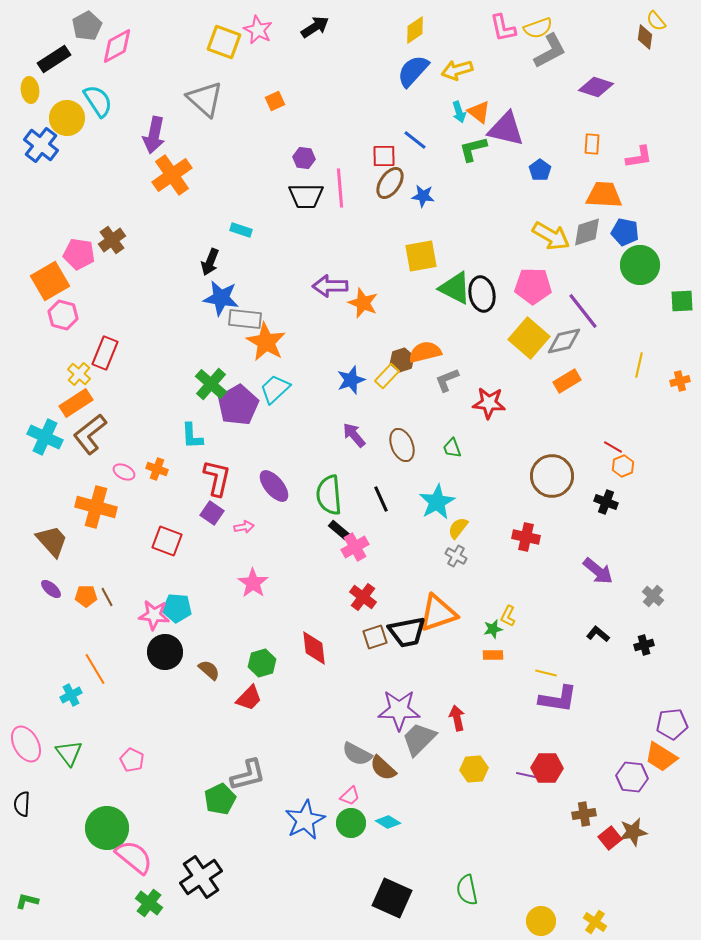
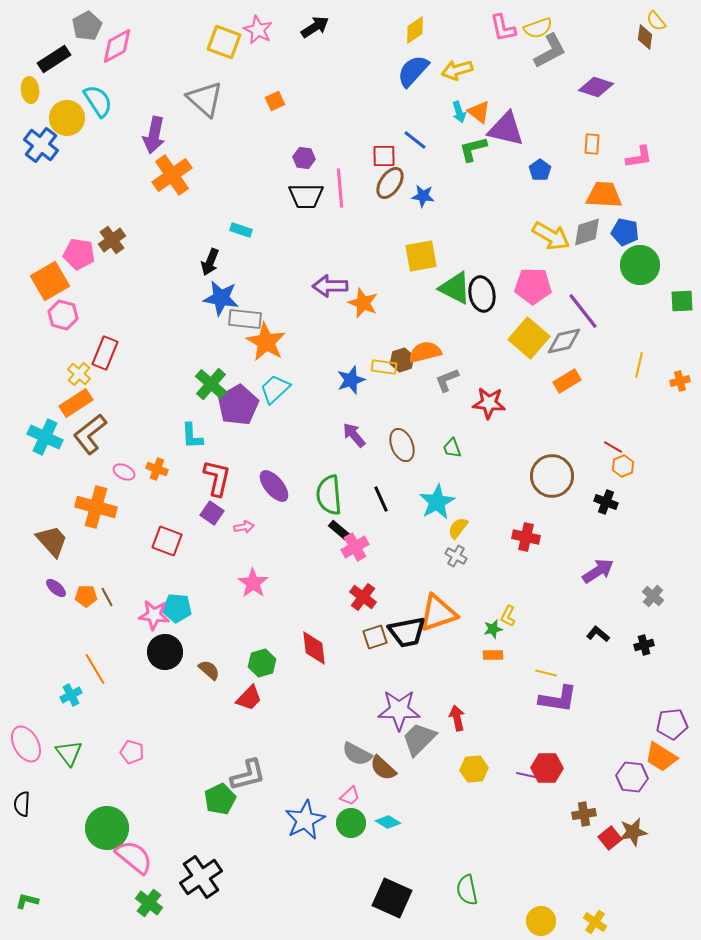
yellow rectangle at (387, 376): moved 3 px left, 9 px up; rotated 55 degrees clockwise
purple arrow at (598, 571): rotated 72 degrees counterclockwise
purple ellipse at (51, 589): moved 5 px right, 1 px up
pink pentagon at (132, 760): moved 8 px up; rotated 10 degrees counterclockwise
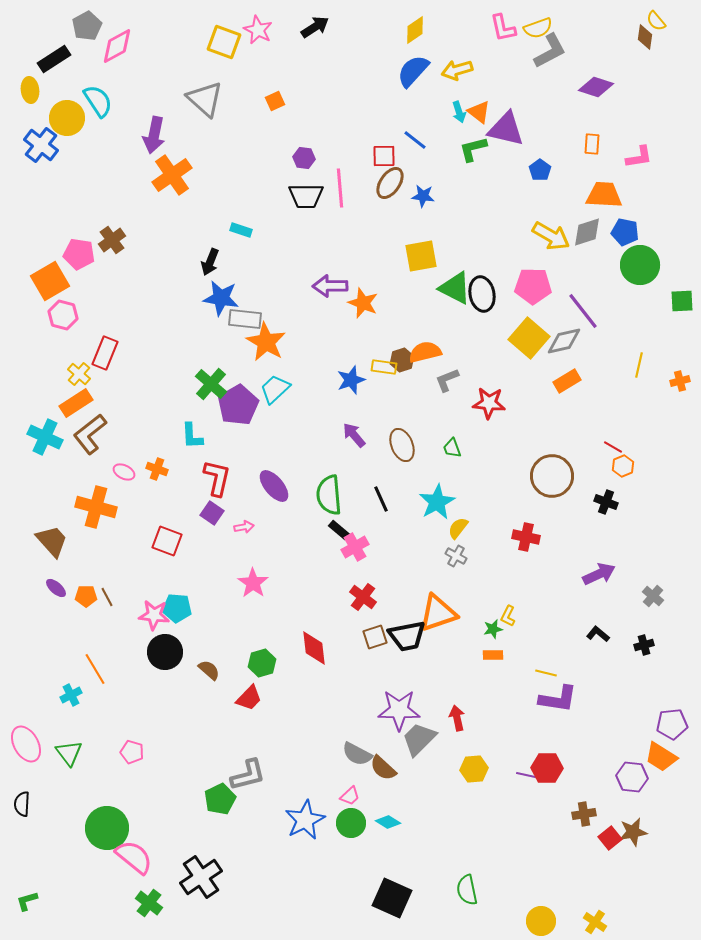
purple arrow at (598, 571): moved 1 px right, 3 px down; rotated 8 degrees clockwise
black trapezoid at (407, 632): moved 4 px down
green L-shape at (27, 901): rotated 30 degrees counterclockwise
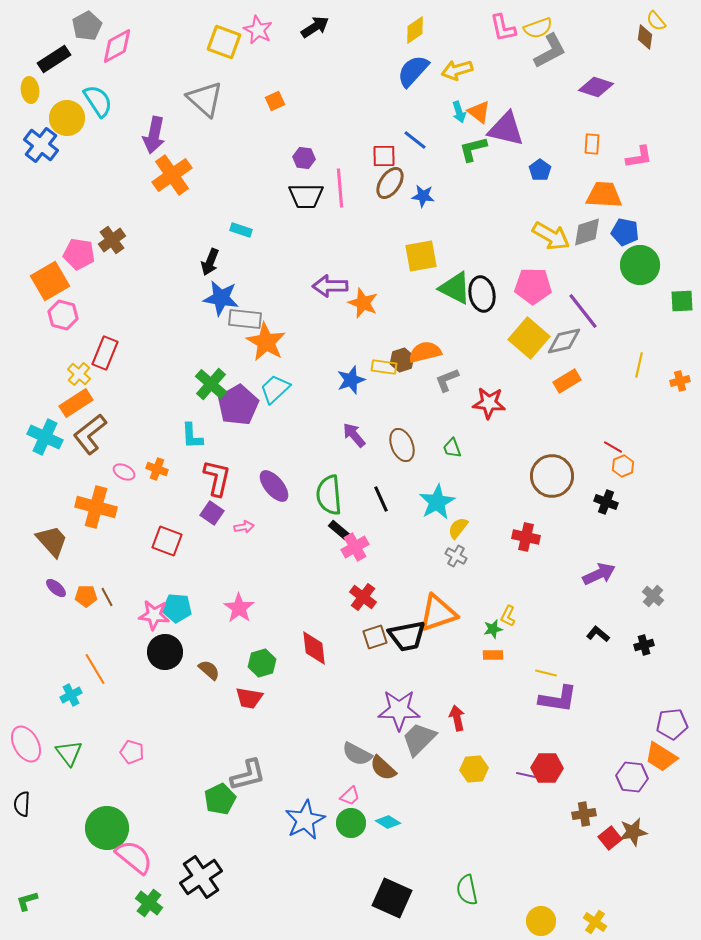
pink star at (253, 583): moved 14 px left, 25 px down
red trapezoid at (249, 698): rotated 56 degrees clockwise
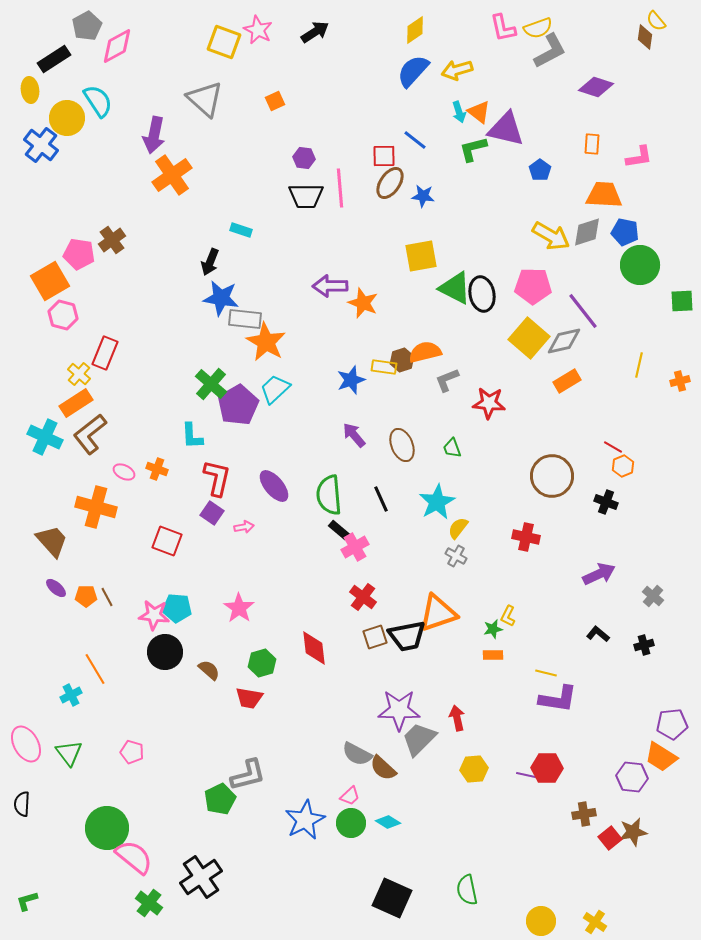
black arrow at (315, 27): moved 5 px down
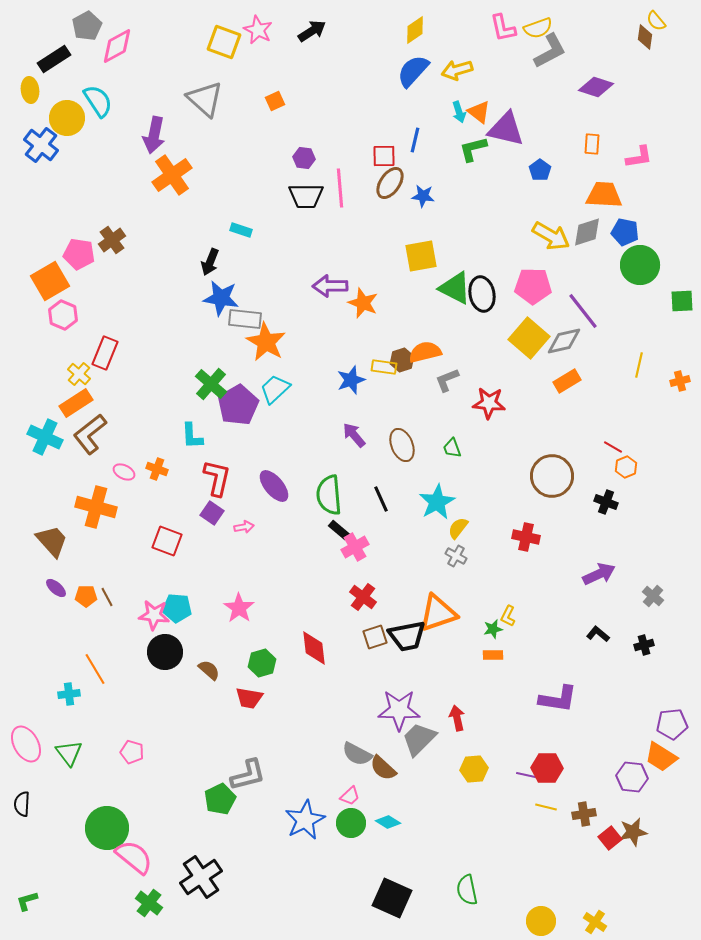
black arrow at (315, 32): moved 3 px left, 1 px up
blue line at (415, 140): rotated 65 degrees clockwise
pink hexagon at (63, 315): rotated 8 degrees clockwise
orange hexagon at (623, 466): moved 3 px right, 1 px down
yellow line at (546, 673): moved 134 px down
cyan cross at (71, 695): moved 2 px left, 1 px up; rotated 20 degrees clockwise
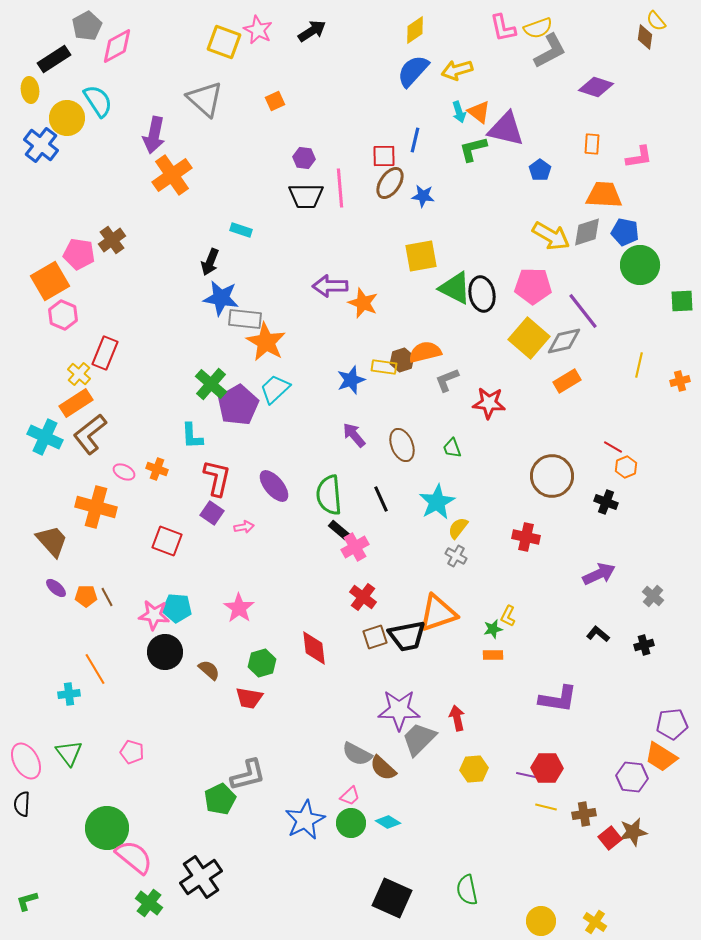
pink ellipse at (26, 744): moved 17 px down
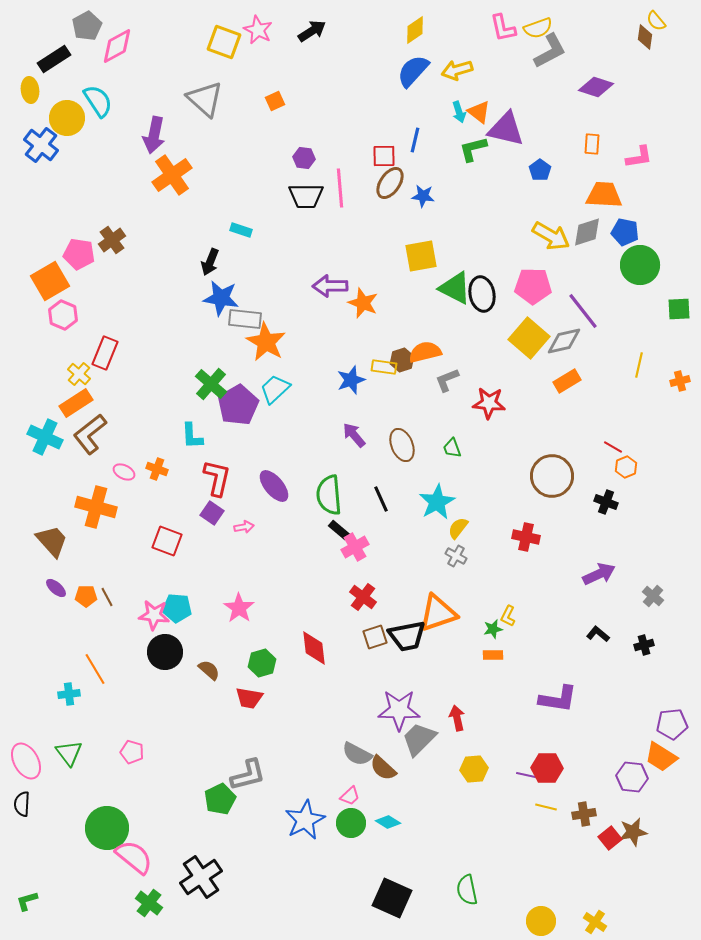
green square at (682, 301): moved 3 px left, 8 px down
